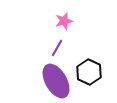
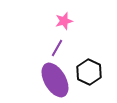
purple ellipse: moved 1 px left, 1 px up
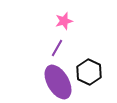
purple ellipse: moved 3 px right, 2 px down
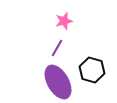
black hexagon: moved 3 px right, 2 px up; rotated 10 degrees counterclockwise
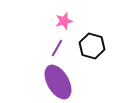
black hexagon: moved 24 px up
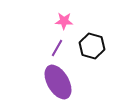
pink star: rotated 18 degrees clockwise
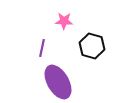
purple line: moved 15 px left; rotated 18 degrees counterclockwise
